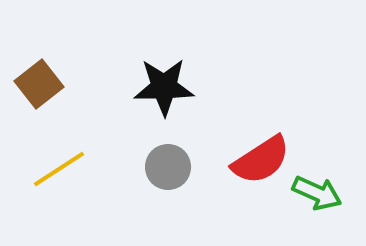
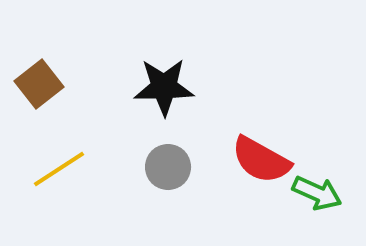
red semicircle: rotated 62 degrees clockwise
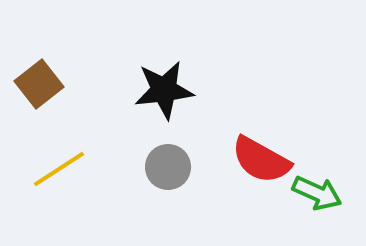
black star: moved 3 px down; rotated 6 degrees counterclockwise
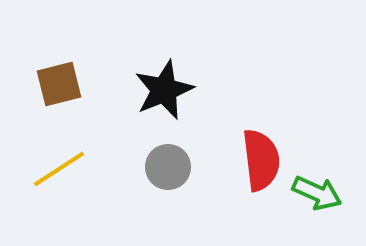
brown square: moved 20 px right; rotated 24 degrees clockwise
black star: rotated 16 degrees counterclockwise
red semicircle: rotated 126 degrees counterclockwise
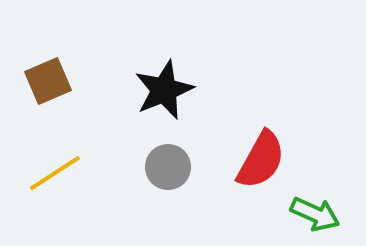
brown square: moved 11 px left, 3 px up; rotated 9 degrees counterclockwise
red semicircle: rotated 36 degrees clockwise
yellow line: moved 4 px left, 4 px down
green arrow: moved 2 px left, 21 px down
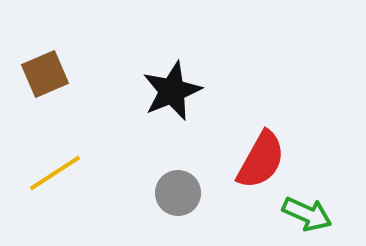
brown square: moved 3 px left, 7 px up
black star: moved 8 px right, 1 px down
gray circle: moved 10 px right, 26 px down
green arrow: moved 8 px left
